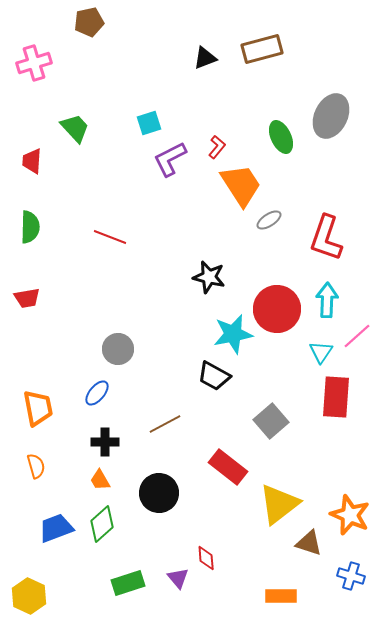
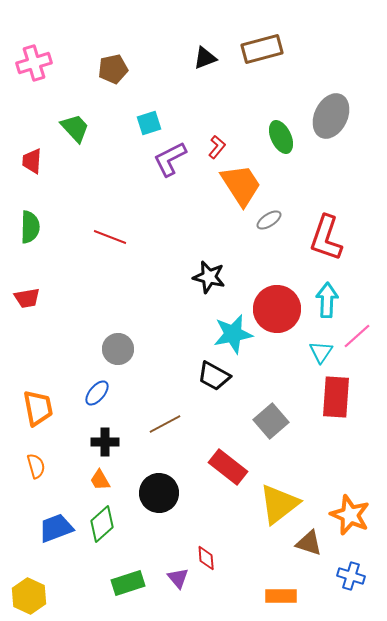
brown pentagon at (89, 22): moved 24 px right, 47 px down
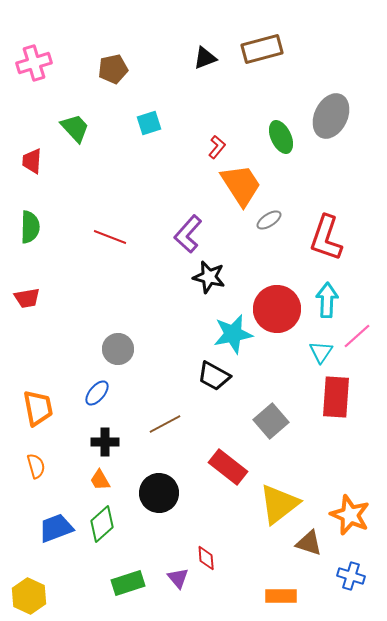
purple L-shape at (170, 159): moved 18 px right, 75 px down; rotated 21 degrees counterclockwise
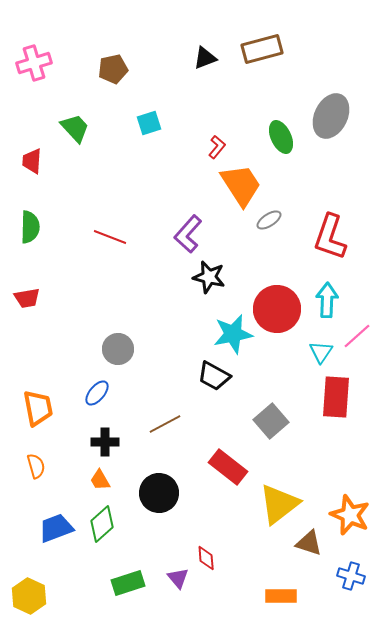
red L-shape at (326, 238): moved 4 px right, 1 px up
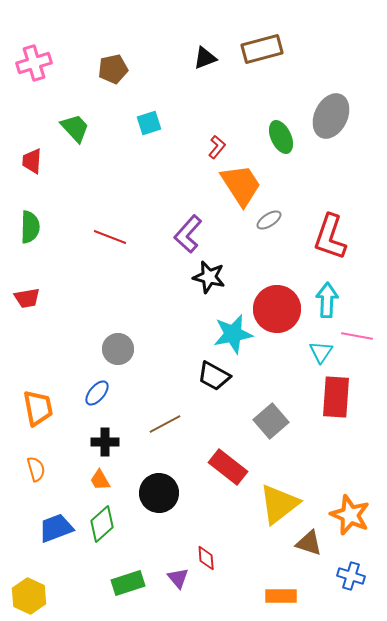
pink line at (357, 336): rotated 52 degrees clockwise
orange semicircle at (36, 466): moved 3 px down
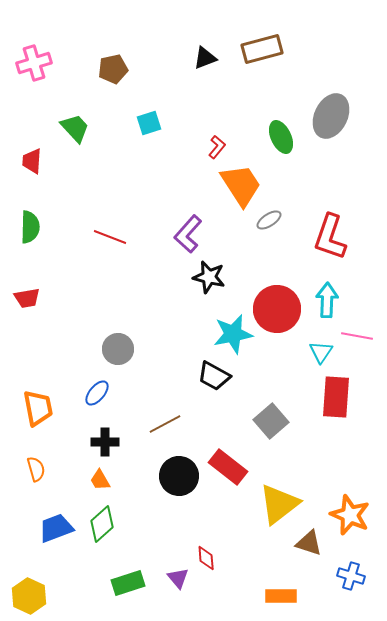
black circle at (159, 493): moved 20 px right, 17 px up
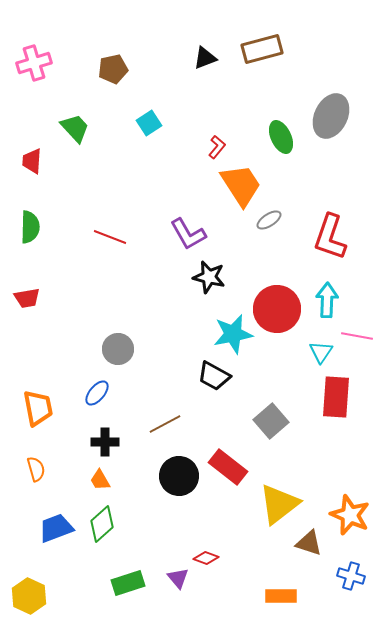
cyan square at (149, 123): rotated 15 degrees counterclockwise
purple L-shape at (188, 234): rotated 72 degrees counterclockwise
red diamond at (206, 558): rotated 65 degrees counterclockwise
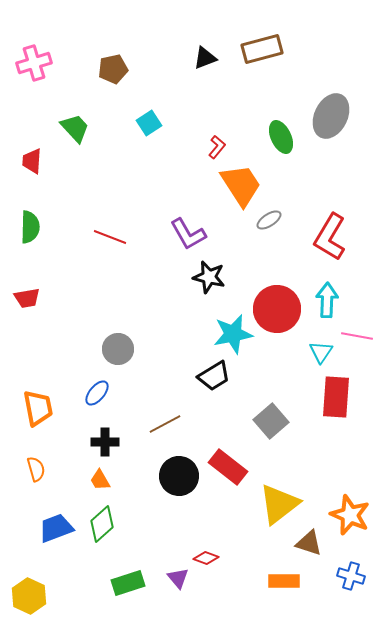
red L-shape at (330, 237): rotated 12 degrees clockwise
black trapezoid at (214, 376): rotated 60 degrees counterclockwise
orange rectangle at (281, 596): moved 3 px right, 15 px up
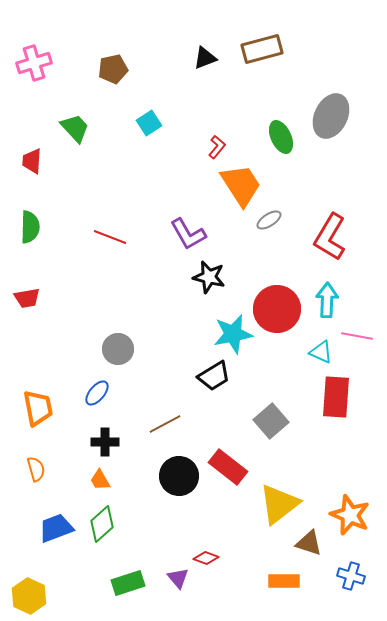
cyan triangle at (321, 352): rotated 40 degrees counterclockwise
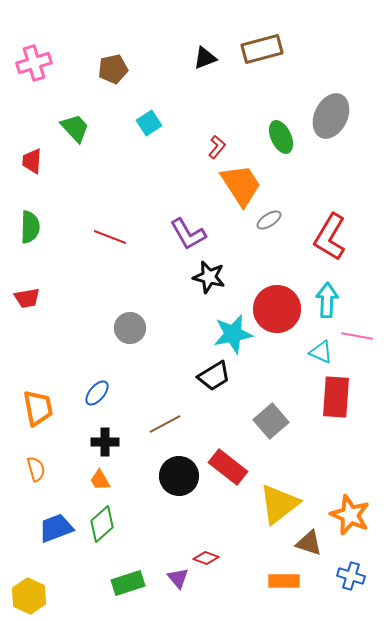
gray circle at (118, 349): moved 12 px right, 21 px up
